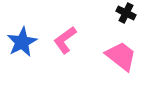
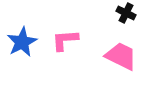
pink L-shape: rotated 32 degrees clockwise
pink trapezoid: rotated 12 degrees counterclockwise
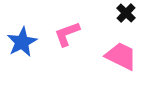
black cross: rotated 18 degrees clockwise
pink L-shape: moved 2 px right, 6 px up; rotated 16 degrees counterclockwise
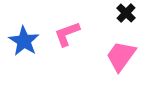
blue star: moved 2 px right, 1 px up; rotated 12 degrees counterclockwise
pink trapezoid: rotated 80 degrees counterclockwise
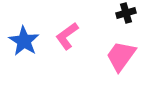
black cross: rotated 30 degrees clockwise
pink L-shape: moved 2 px down; rotated 16 degrees counterclockwise
